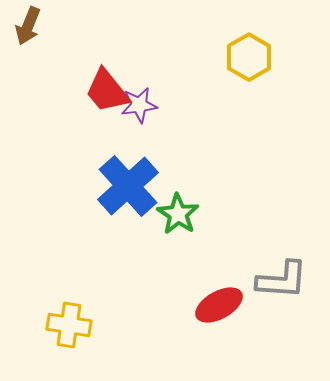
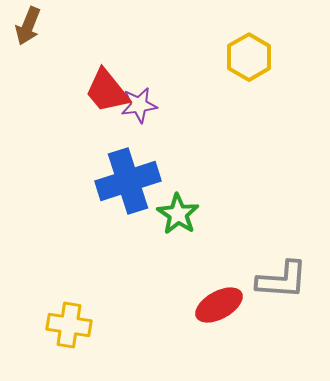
blue cross: moved 5 px up; rotated 24 degrees clockwise
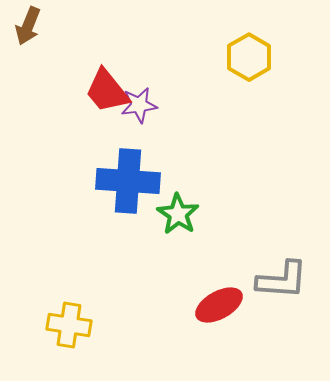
blue cross: rotated 22 degrees clockwise
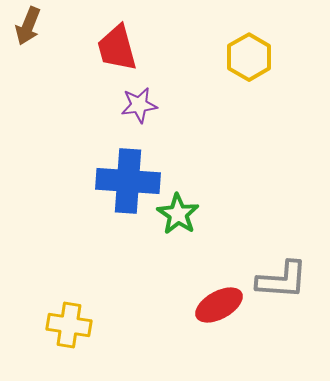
red trapezoid: moved 10 px right, 43 px up; rotated 24 degrees clockwise
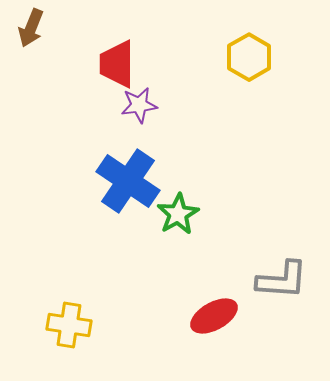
brown arrow: moved 3 px right, 2 px down
red trapezoid: moved 16 px down; rotated 15 degrees clockwise
blue cross: rotated 30 degrees clockwise
green star: rotated 9 degrees clockwise
red ellipse: moved 5 px left, 11 px down
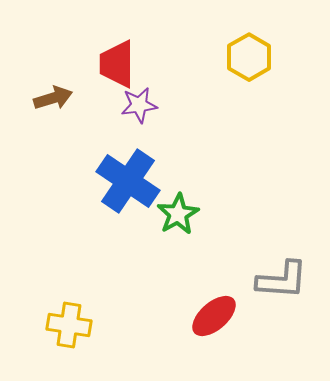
brown arrow: moved 22 px right, 70 px down; rotated 129 degrees counterclockwise
red ellipse: rotated 12 degrees counterclockwise
